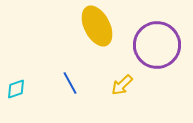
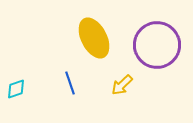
yellow ellipse: moved 3 px left, 12 px down
blue line: rotated 10 degrees clockwise
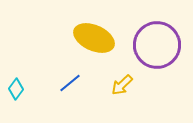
yellow ellipse: rotated 39 degrees counterclockwise
blue line: rotated 70 degrees clockwise
cyan diamond: rotated 35 degrees counterclockwise
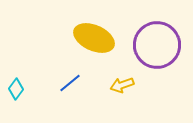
yellow arrow: rotated 25 degrees clockwise
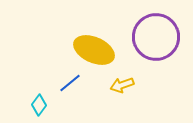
yellow ellipse: moved 12 px down
purple circle: moved 1 px left, 8 px up
cyan diamond: moved 23 px right, 16 px down
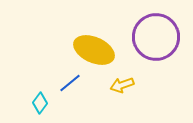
cyan diamond: moved 1 px right, 2 px up
